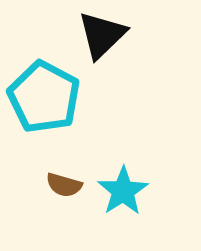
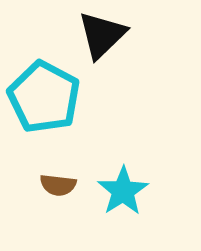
brown semicircle: moved 6 px left; rotated 9 degrees counterclockwise
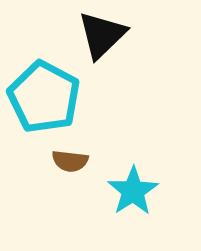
brown semicircle: moved 12 px right, 24 px up
cyan star: moved 10 px right
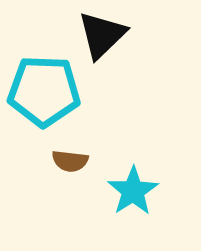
cyan pentagon: moved 6 px up; rotated 26 degrees counterclockwise
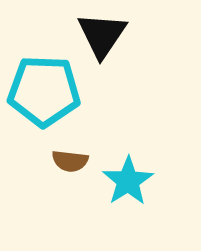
black triangle: rotated 12 degrees counterclockwise
cyan star: moved 5 px left, 10 px up
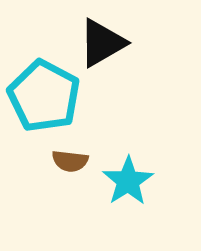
black triangle: moved 8 px down; rotated 26 degrees clockwise
cyan pentagon: moved 5 px down; rotated 26 degrees clockwise
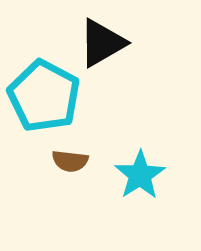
cyan star: moved 12 px right, 6 px up
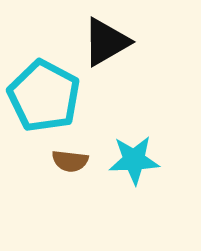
black triangle: moved 4 px right, 1 px up
cyan star: moved 6 px left, 15 px up; rotated 30 degrees clockwise
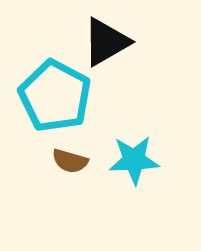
cyan pentagon: moved 11 px right
brown semicircle: rotated 9 degrees clockwise
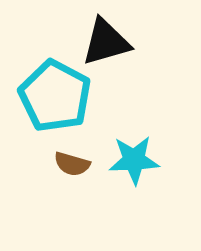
black triangle: rotated 14 degrees clockwise
brown semicircle: moved 2 px right, 3 px down
